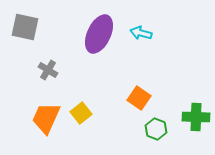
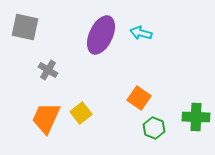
purple ellipse: moved 2 px right, 1 px down
green hexagon: moved 2 px left, 1 px up
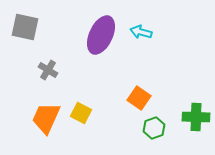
cyan arrow: moved 1 px up
yellow square: rotated 25 degrees counterclockwise
green hexagon: rotated 20 degrees clockwise
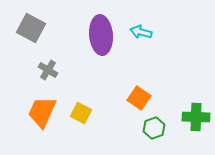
gray square: moved 6 px right, 1 px down; rotated 16 degrees clockwise
purple ellipse: rotated 30 degrees counterclockwise
orange trapezoid: moved 4 px left, 6 px up
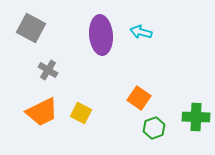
orange trapezoid: rotated 140 degrees counterclockwise
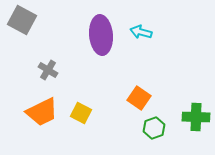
gray square: moved 9 px left, 8 px up
